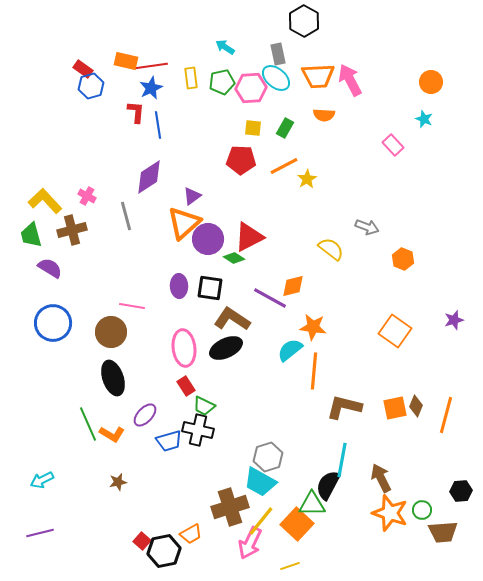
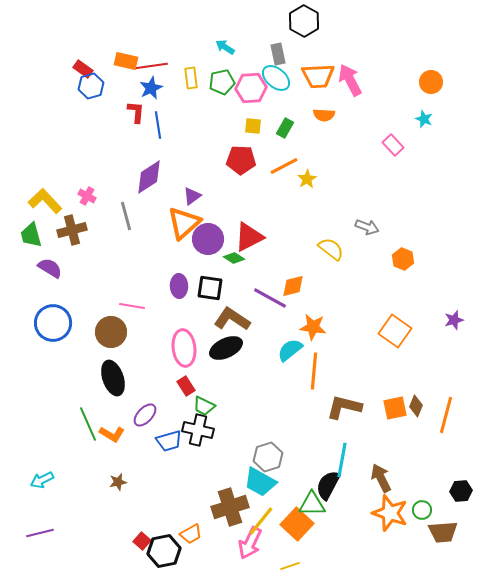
yellow square at (253, 128): moved 2 px up
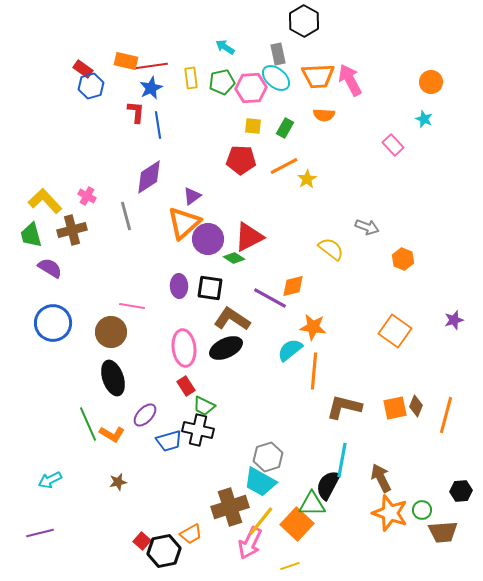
cyan arrow at (42, 480): moved 8 px right
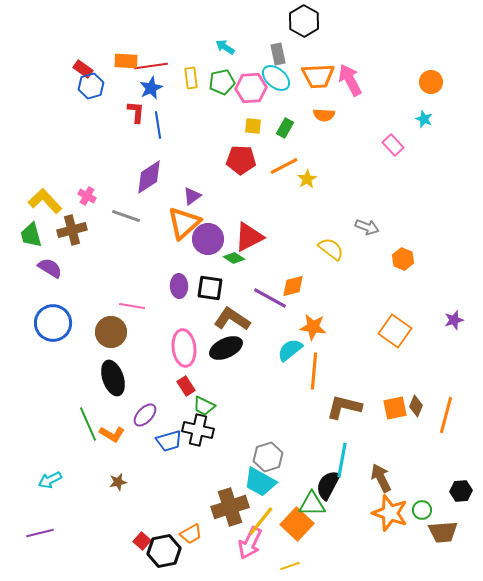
orange rectangle at (126, 61): rotated 10 degrees counterclockwise
gray line at (126, 216): rotated 56 degrees counterclockwise
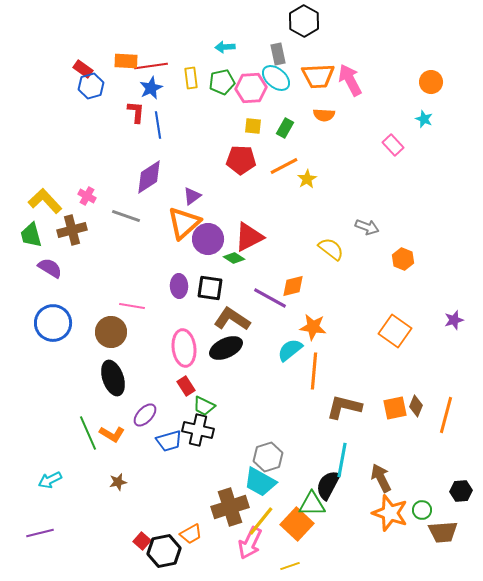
cyan arrow at (225, 47): rotated 36 degrees counterclockwise
green line at (88, 424): moved 9 px down
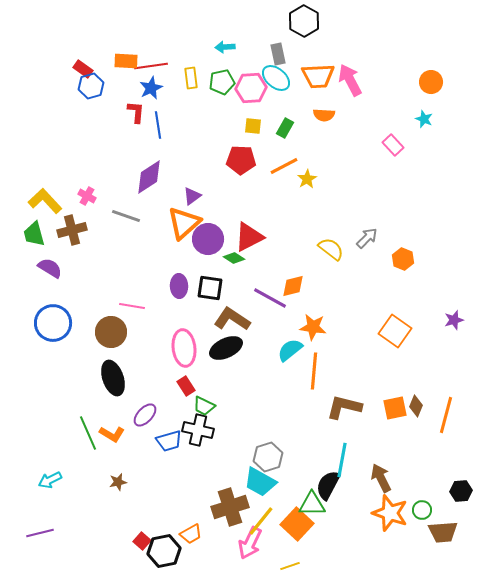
gray arrow at (367, 227): moved 11 px down; rotated 65 degrees counterclockwise
green trapezoid at (31, 235): moved 3 px right, 1 px up
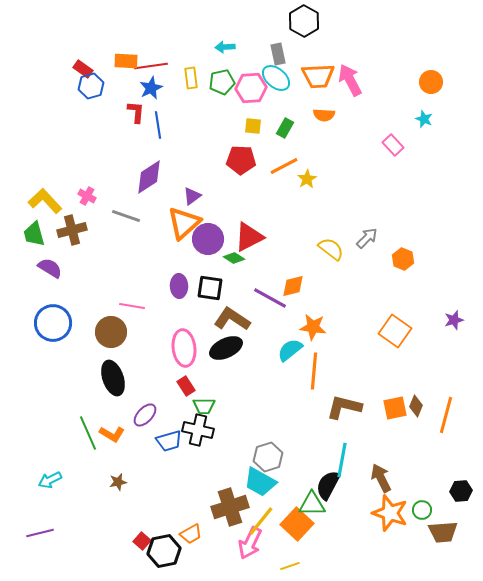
green trapezoid at (204, 406): rotated 25 degrees counterclockwise
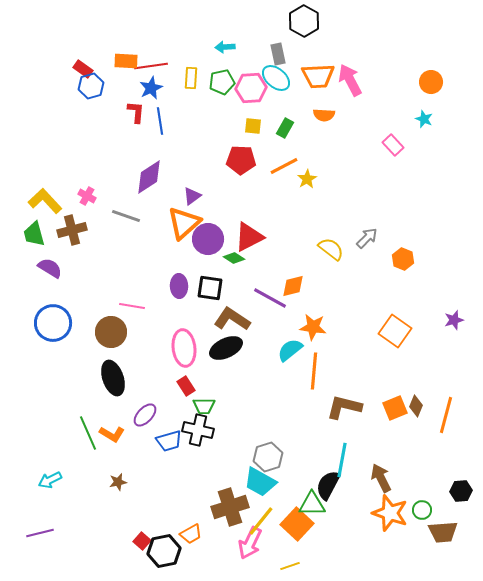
yellow rectangle at (191, 78): rotated 10 degrees clockwise
blue line at (158, 125): moved 2 px right, 4 px up
orange square at (395, 408): rotated 10 degrees counterclockwise
